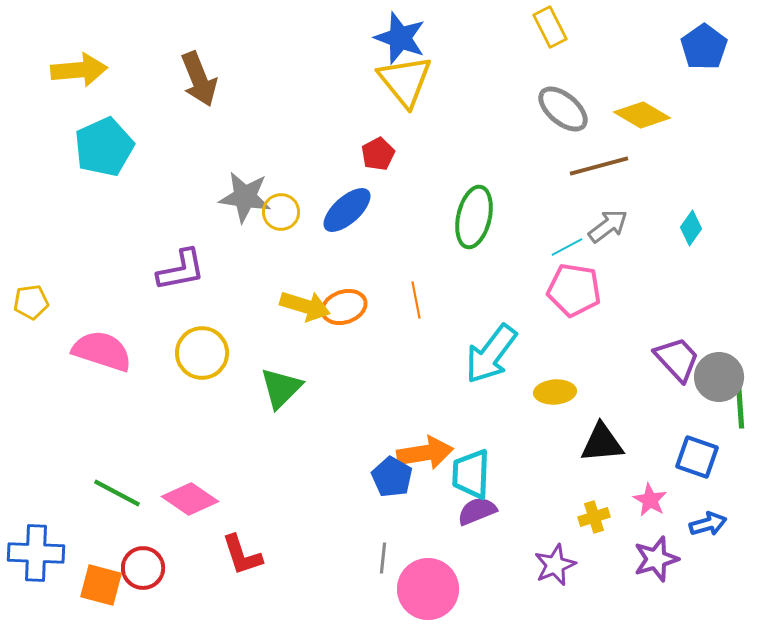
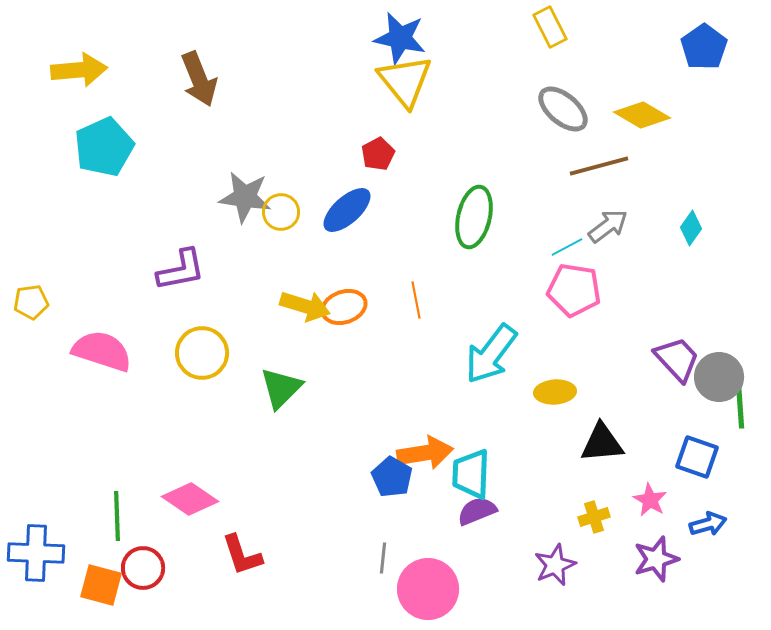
blue star at (400, 38): rotated 8 degrees counterclockwise
green line at (117, 493): moved 23 px down; rotated 60 degrees clockwise
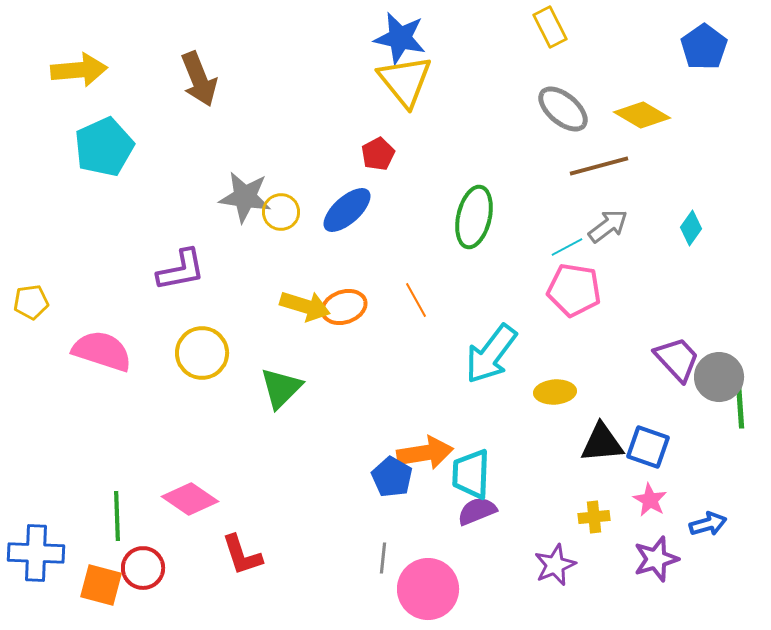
orange line at (416, 300): rotated 18 degrees counterclockwise
blue square at (697, 457): moved 49 px left, 10 px up
yellow cross at (594, 517): rotated 12 degrees clockwise
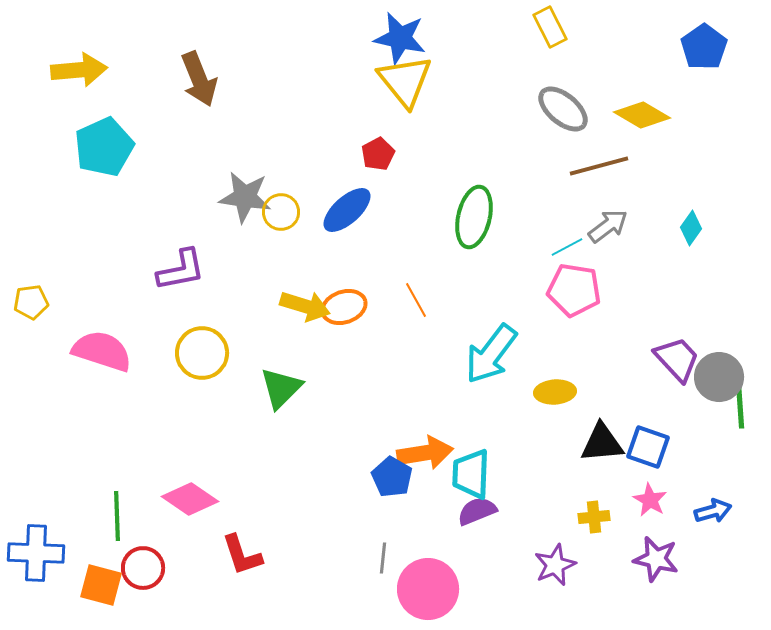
blue arrow at (708, 524): moved 5 px right, 13 px up
purple star at (656, 559): rotated 30 degrees clockwise
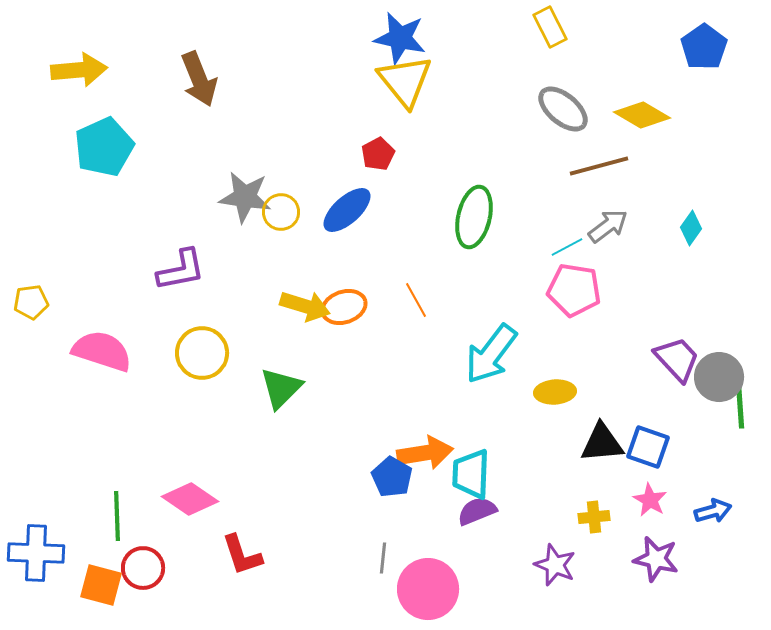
purple star at (555, 565): rotated 27 degrees counterclockwise
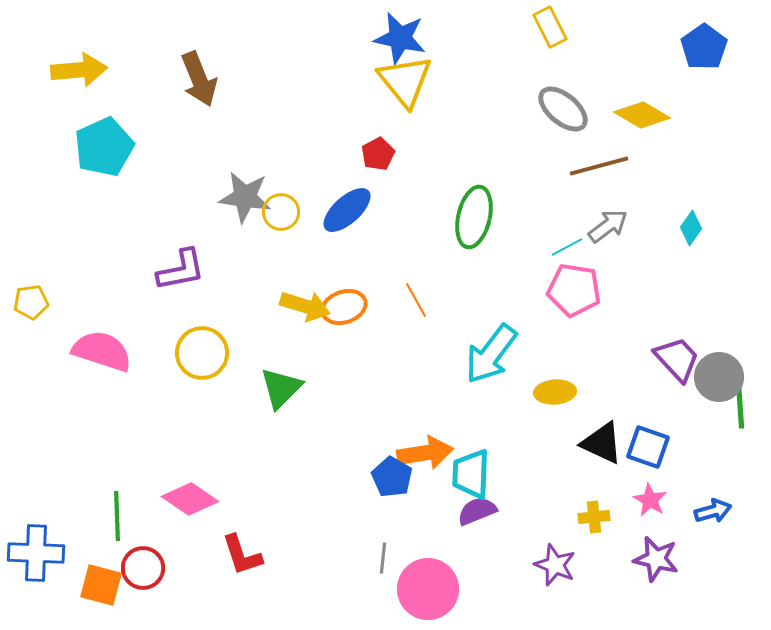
black triangle at (602, 443): rotated 30 degrees clockwise
